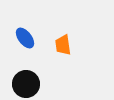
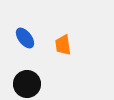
black circle: moved 1 px right
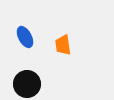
blue ellipse: moved 1 px up; rotated 10 degrees clockwise
